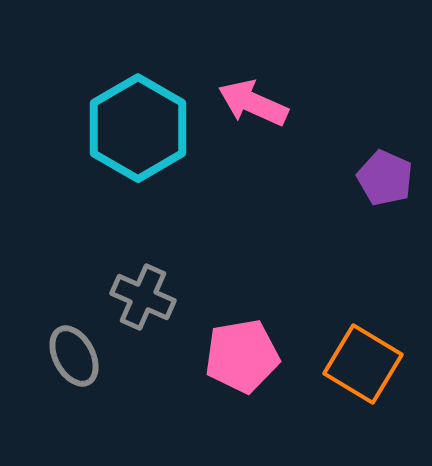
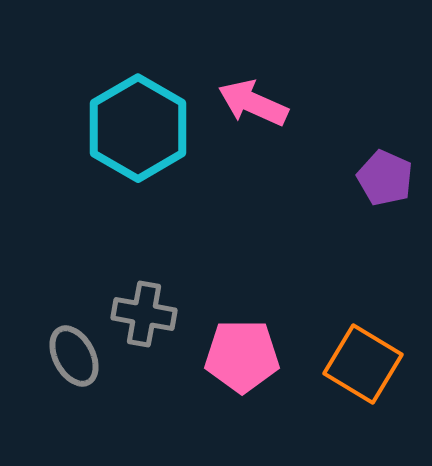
gray cross: moved 1 px right, 17 px down; rotated 14 degrees counterclockwise
pink pentagon: rotated 10 degrees clockwise
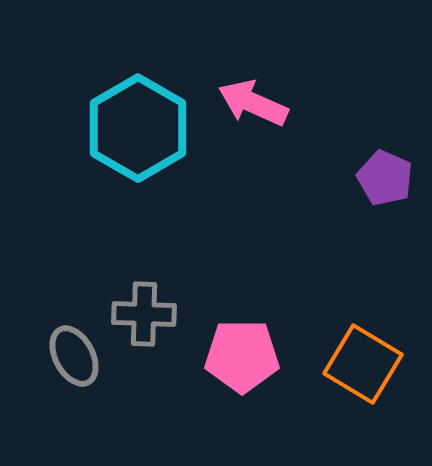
gray cross: rotated 8 degrees counterclockwise
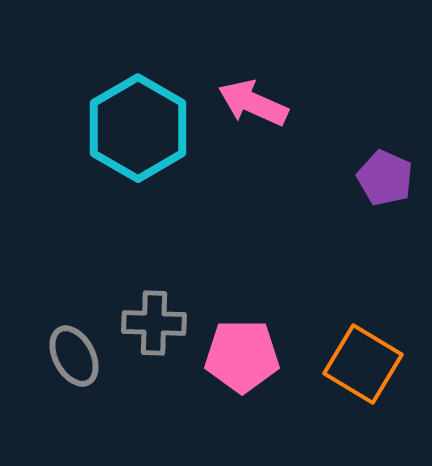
gray cross: moved 10 px right, 9 px down
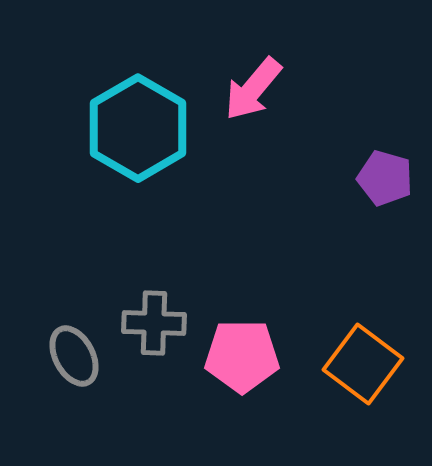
pink arrow: moved 14 px up; rotated 74 degrees counterclockwise
purple pentagon: rotated 8 degrees counterclockwise
orange square: rotated 6 degrees clockwise
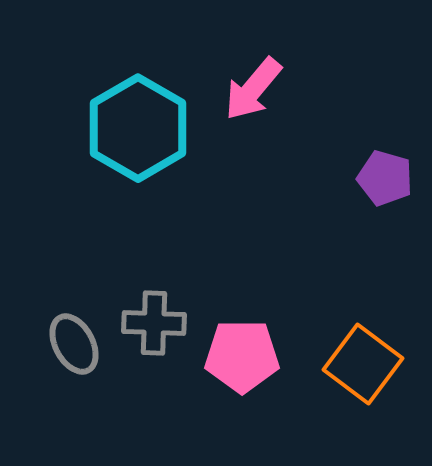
gray ellipse: moved 12 px up
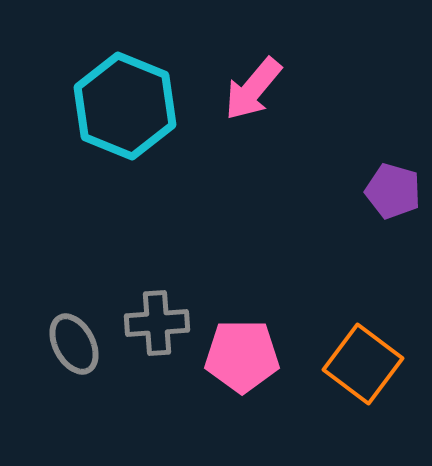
cyan hexagon: moved 13 px left, 22 px up; rotated 8 degrees counterclockwise
purple pentagon: moved 8 px right, 13 px down
gray cross: moved 3 px right; rotated 6 degrees counterclockwise
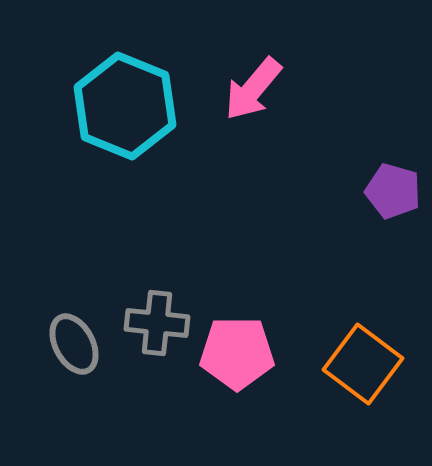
gray cross: rotated 10 degrees clockwise
pink pentagon: moved 5 px left, 3 px up
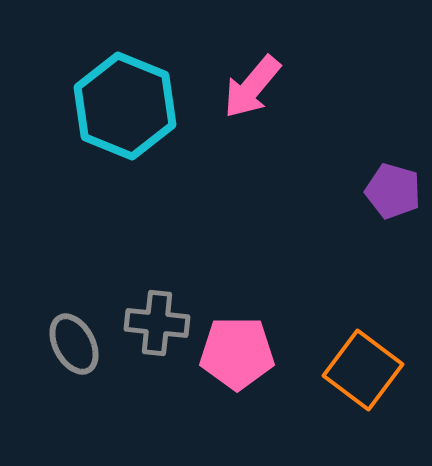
pink arrow: moved 1 px left, 2 px up
orange square: moved 6 px down
